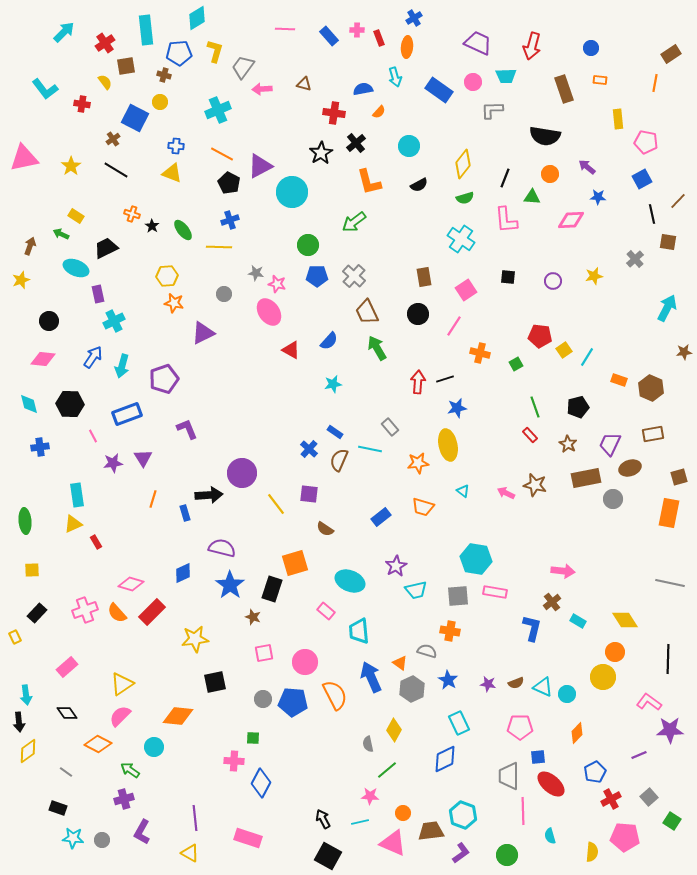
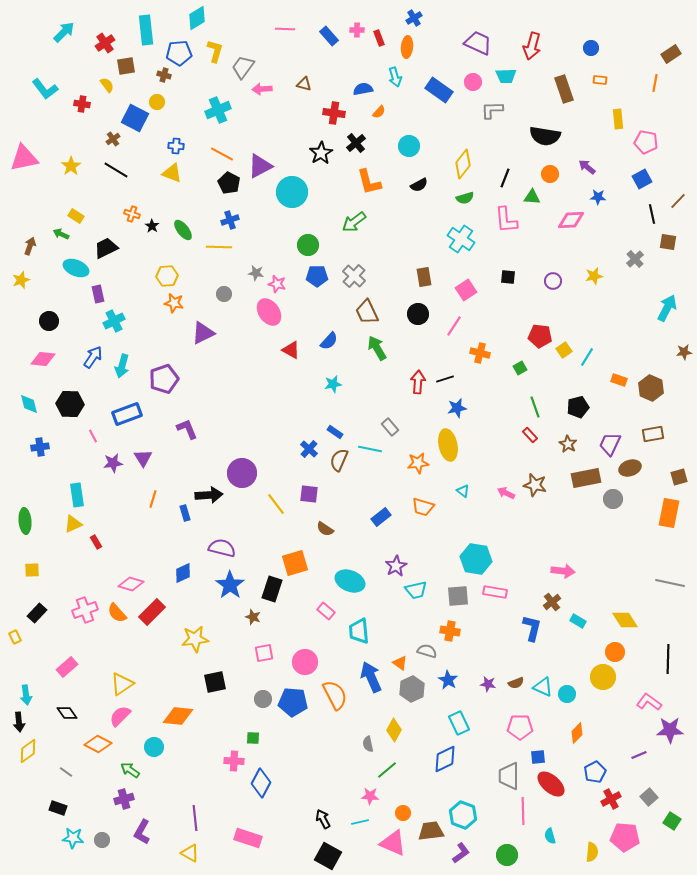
yellow semicircle at (105, 82): moved 2 px right, 3 px down
yellow circle at (160, 102): moved 3 px left
green square at (516, 364): moved 4 px right, 4 px down
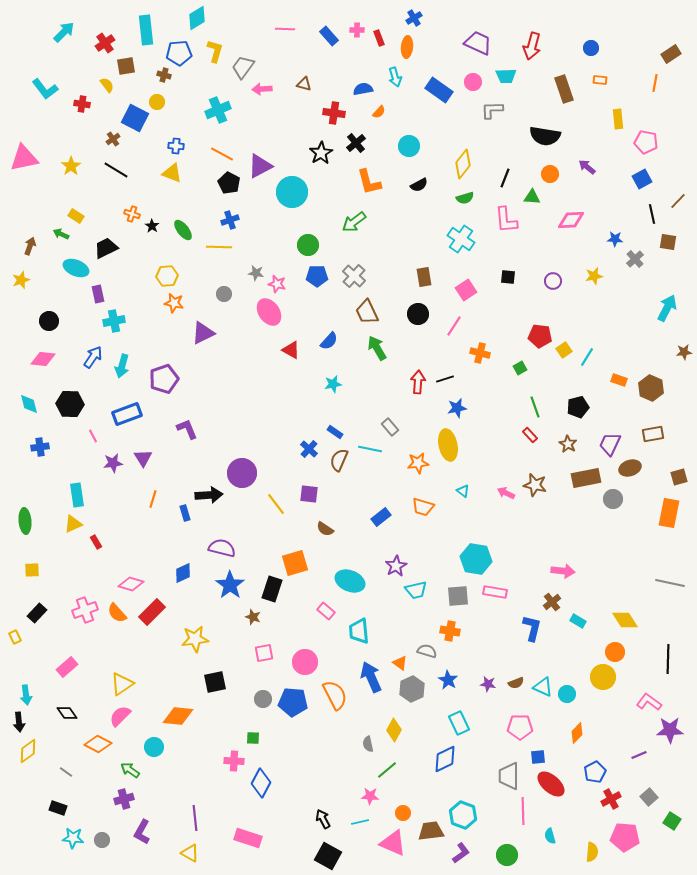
blue star at (598, 197): moved 17 px right, 42 px down
cyan cross at (114, 321): rotated 15 degrees clockwise
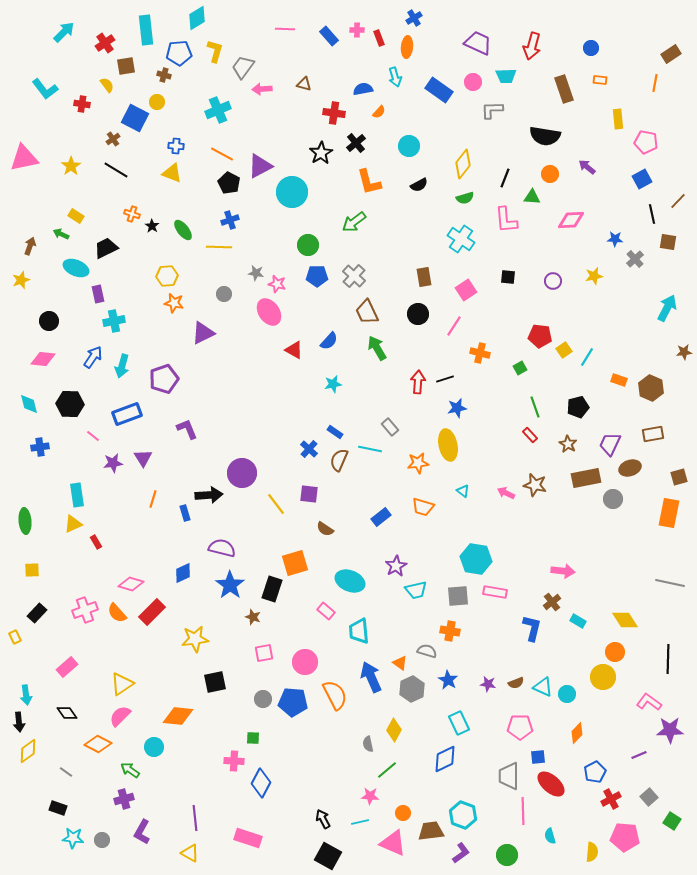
red triangle at (291, 350): moved 3 px right
pink line at (93, 436): rotated 24 degrees counterclockwise
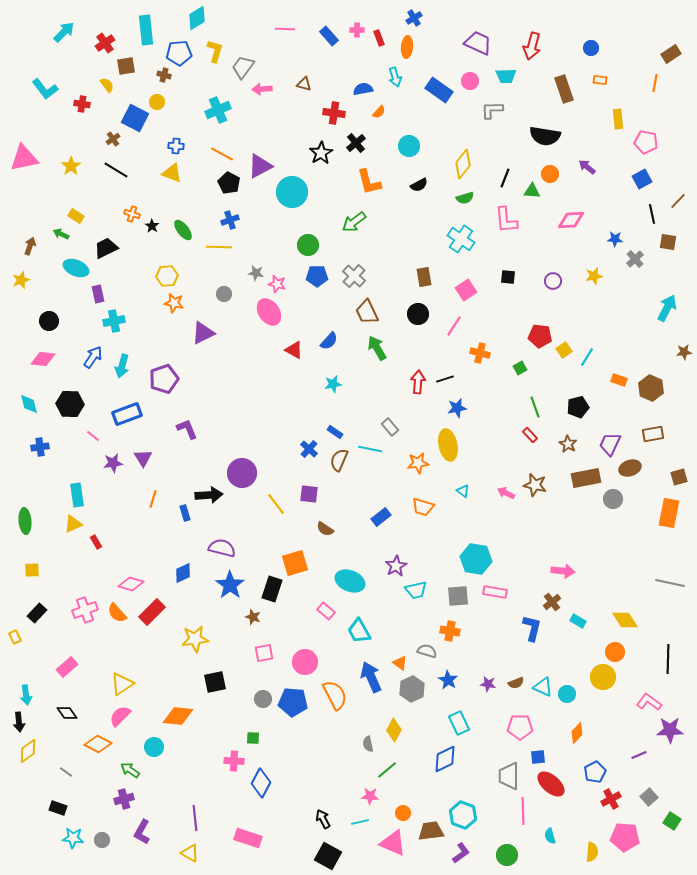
pink circle at (473, 82): moved 3 px left, 1 px up
green triangle at (532, 197): moved 6 px up
cyan trapezoid at (359, 631): rotated 24 degrees counterclockwise
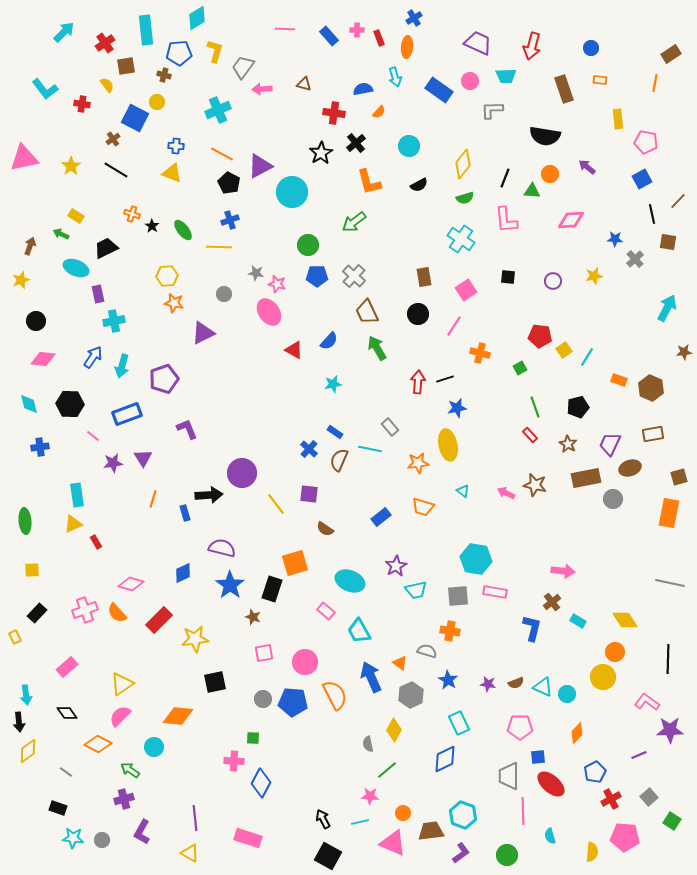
black circle at (49, 321): moved 13 px left
red rectangle at (152, 612): moved 7 px right, 8 px down
gray hexagon at (412, 689): moved 1 px left, 6 px down
pink L-shape at (649, 702): moved 2 px left
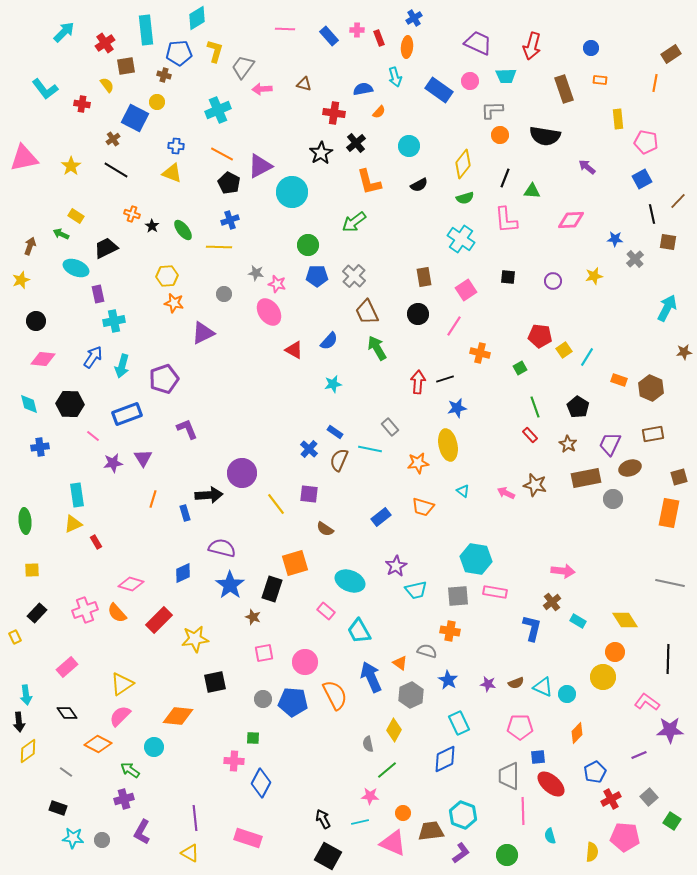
orange circle at (550, 174): moved 50 px left, 39 px up
black pentagon at (578, 407): rotated 25 degrees counterclockwise
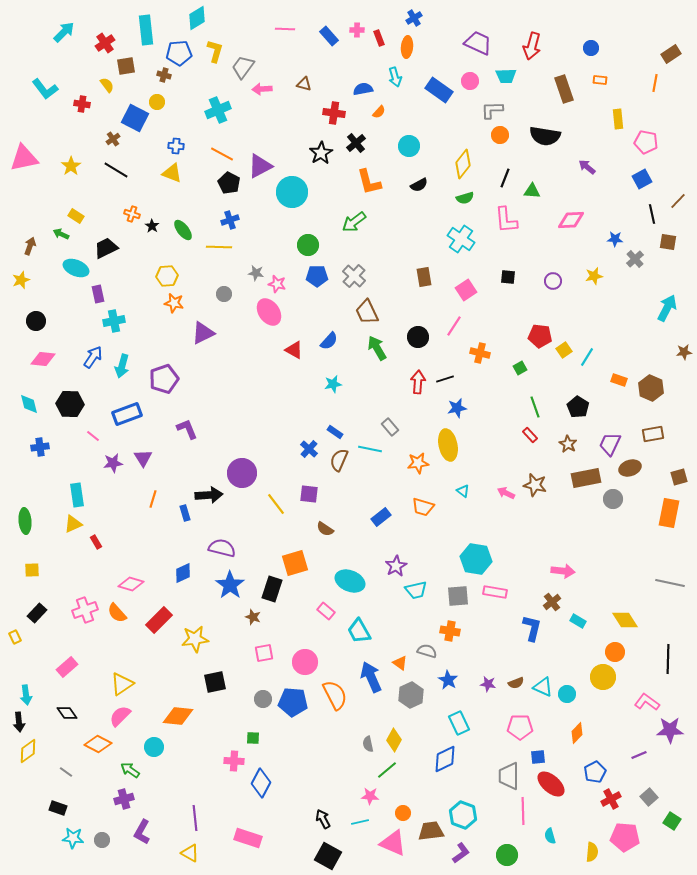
black circle at (418, 314): moved 23 px down
yellow diamond at (394, 730): moved 10 px down
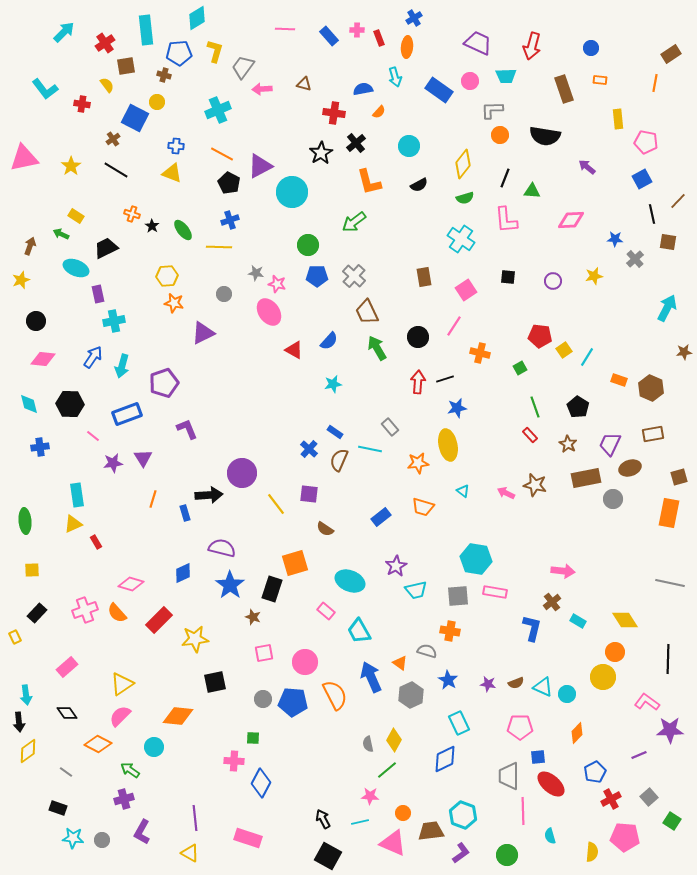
purple pentagon at (164, 379): moved 4 px down
